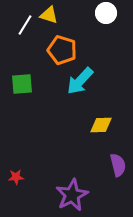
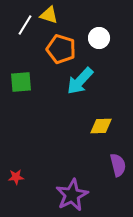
white circle: moved 7 px left, 25 px down
orange pentagon: moved 1 px left, 1 px up
green square: moved 1 px left, 2 px up
yellow diamond: moved 1 px down
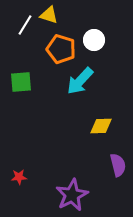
white circle: moved 5 px left, 2 px down
red star: moved 3 px right
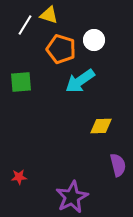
cyan arrow: rotated 12 degrees clockwise
purple star: moved 2 px down
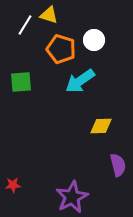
red star: moved 6 px left, 8 px down
